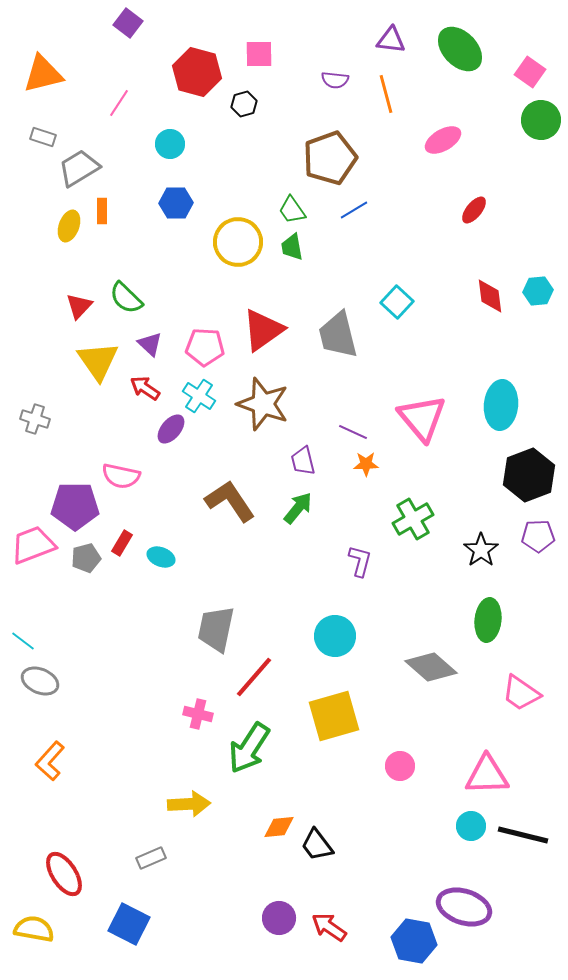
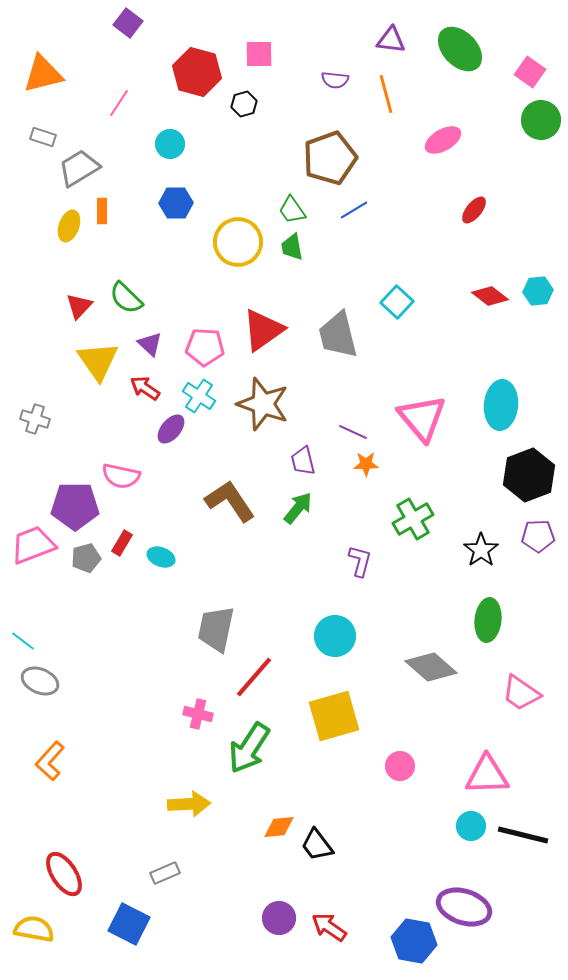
red diamond at (490, 296): rotated 45 degrees counterclockwise
gray rectangle at (151, 858): moved 14 px right, 15 px down
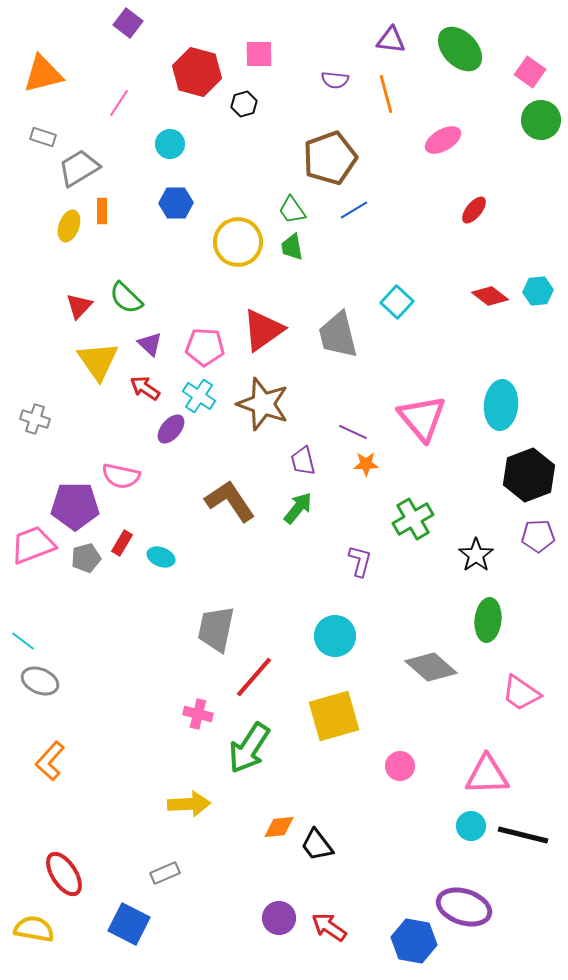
black star at (481, 550): moved 5 px left, 5 px down
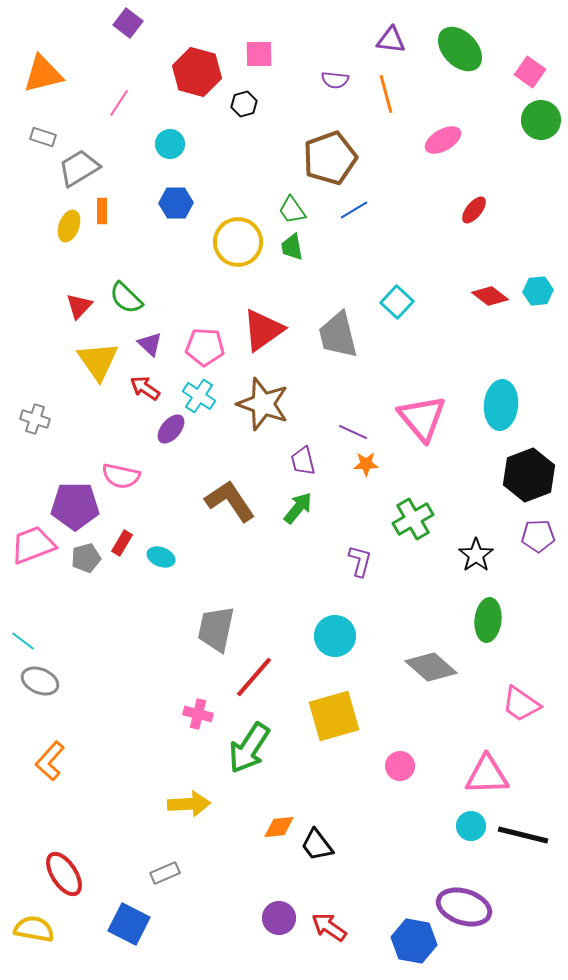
pink trapezoid at (521, 693): moved 11 px down
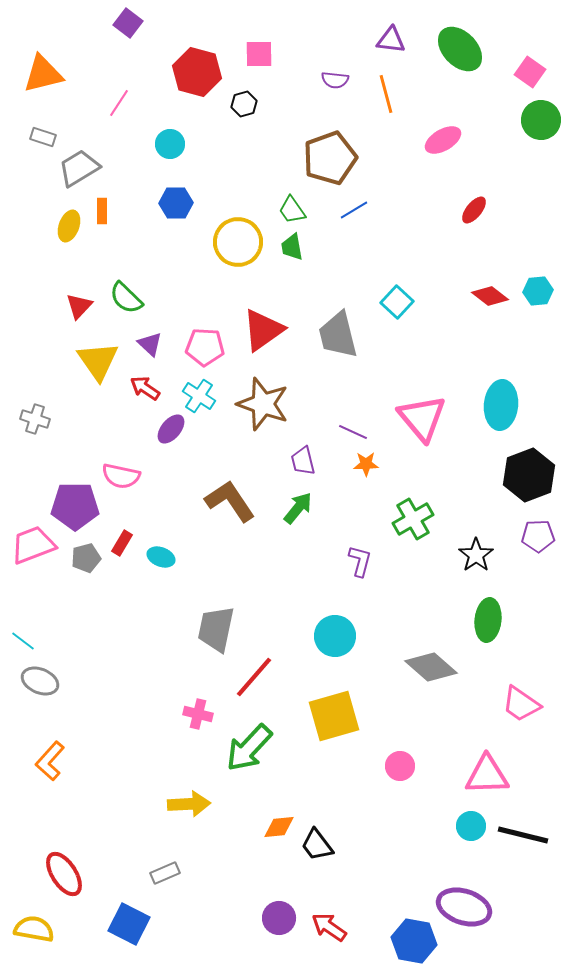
green arrow at (249, 748): rotated 10 degrees clockwise
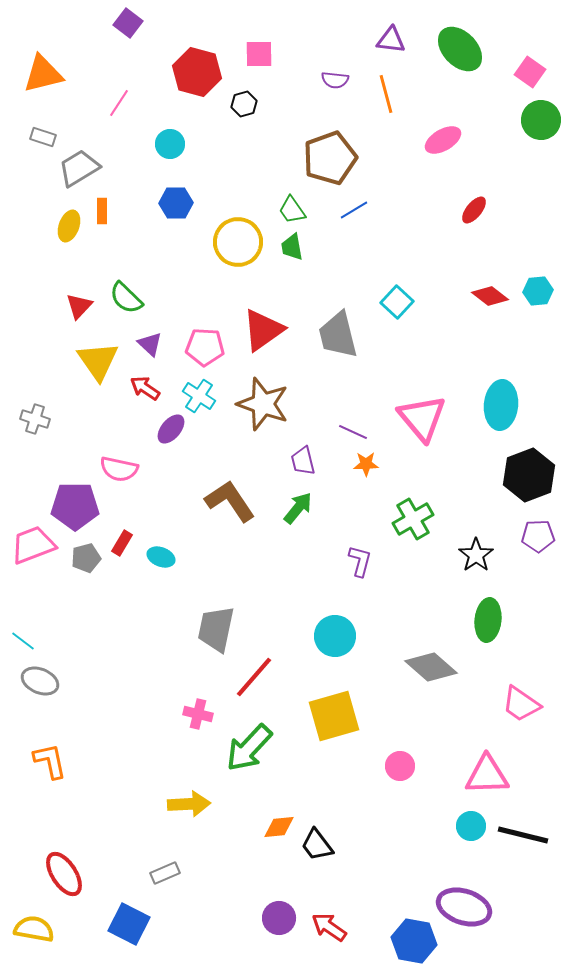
pink semicircle at (121, 476): moved 2 px left, 7 px up
orange L-shape at (50, 761): rotated 126 degrees clockwise
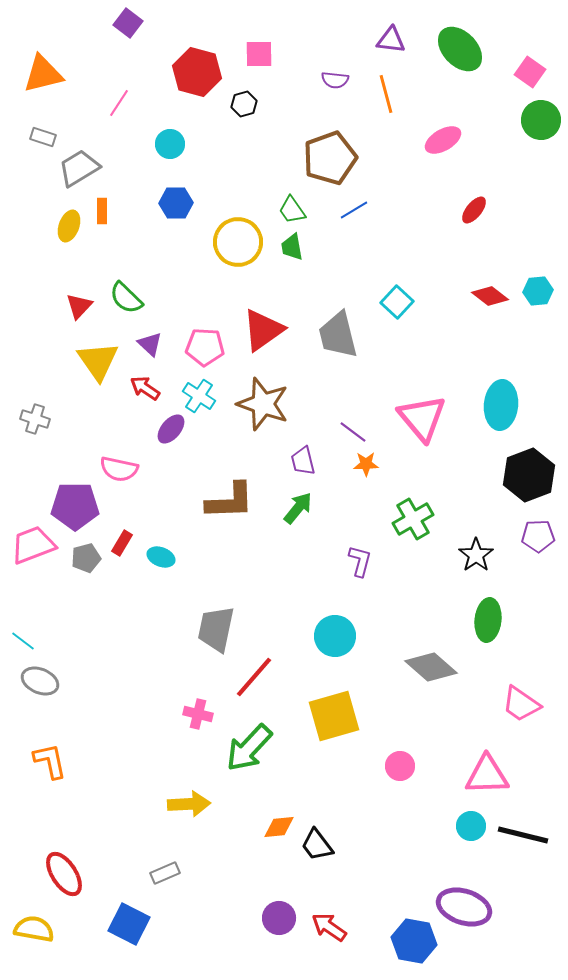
purple line at (353, 432): rotated 12 degrees clockwise
brown L-shape at (230, 501): rotated 122 degrees clockwise
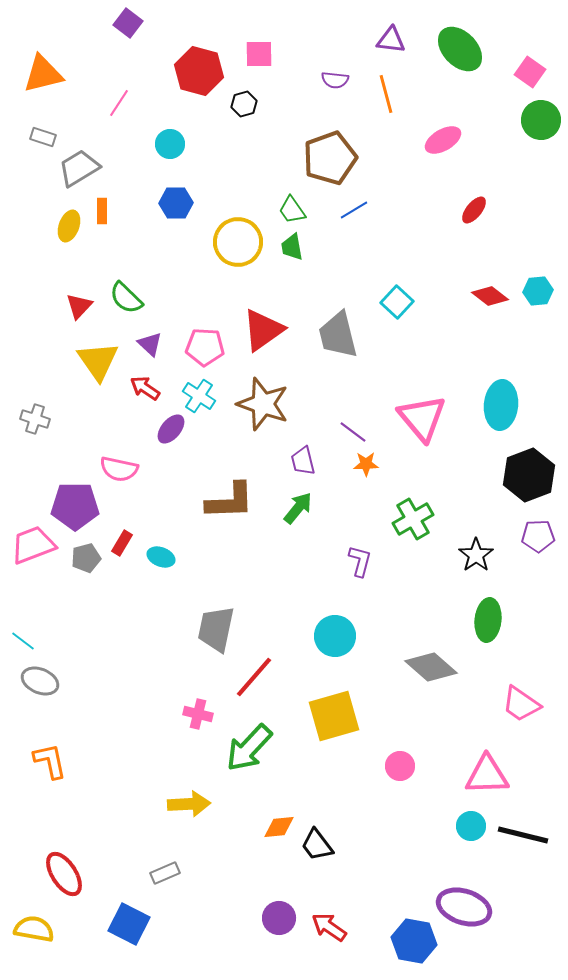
red hexagon at (197, 72): moved 2 px right, 1 px up
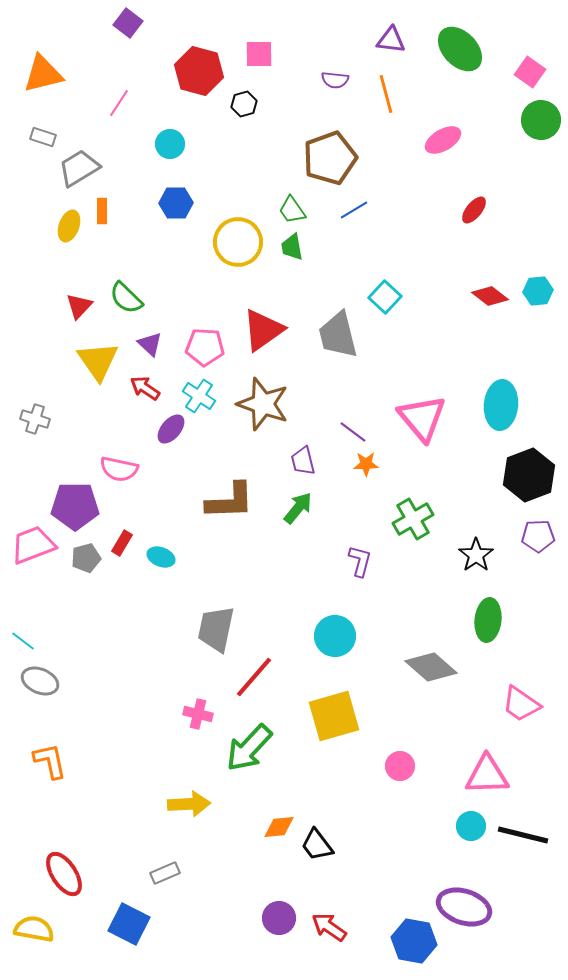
cyan square at (397, 302): moved 12 px left, 5 px up
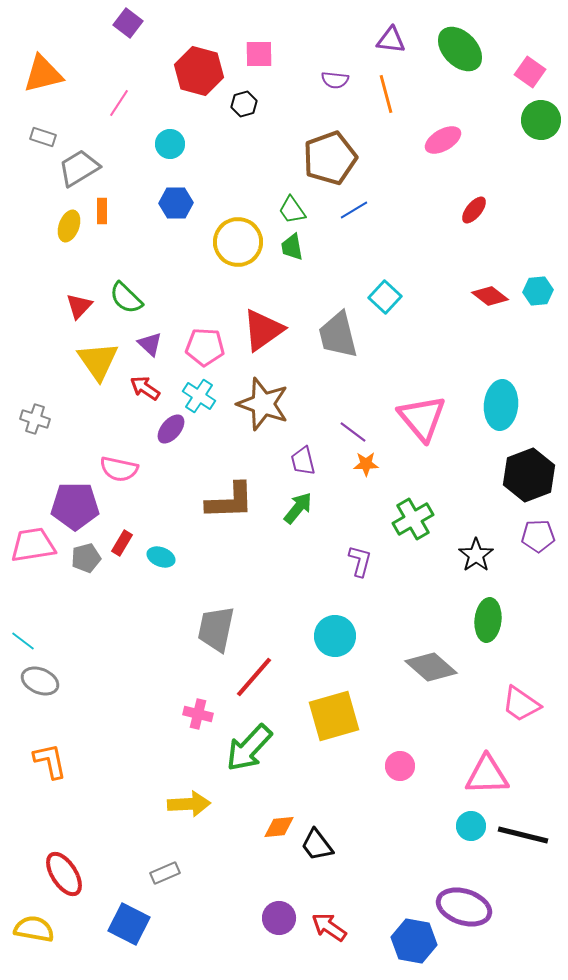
pink trapezoid at (33, 545): rotated 12 degrees clockwise
